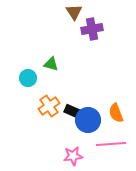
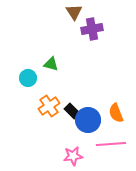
black rectangle: rotated 21 degrees clockwise
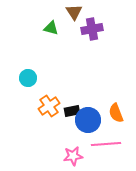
green triangle: moved 36 px up
black rectangle: rotated 56 degrees counterclockwise
pink line: moved 5 px left
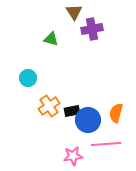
green triangle: moved 11 px down
orange semicircle: rotated 36 degrees clockwise
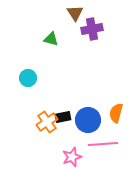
brown triangle: moved 1 px right, 1 px down
orange cross: moved 2 px left, 16 px down
black rectangle: moved 9 px left, 6 px down
pink line: moved 3 px left
pink star: moved 1 px left, 1 px down; rotated 12 degrees counterclockwise
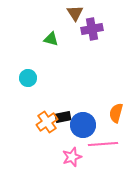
blue circle: moved 5 px left, 5 px down
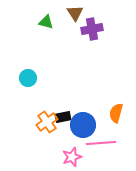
green triangle: moved 5 px left, 17 px up
pink line: moved 2 px left, 1 px up
